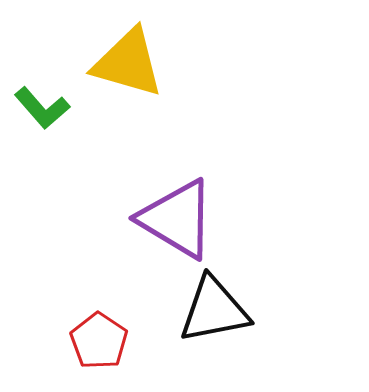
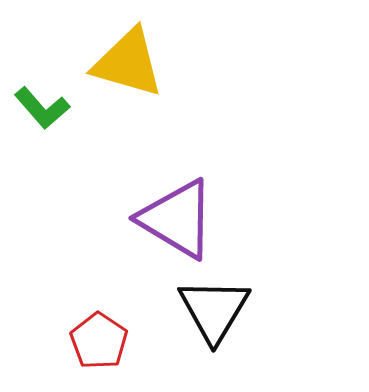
black triangle: rotated 48 degrees counterclockwise
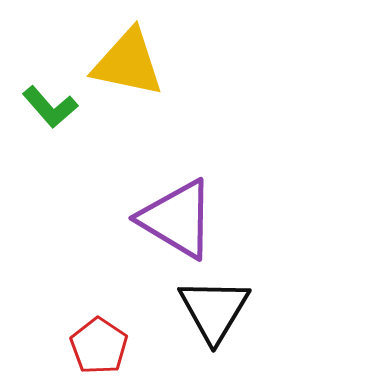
yellow triangle: rotated 4 degrees counterclockwise
green L-shape: moved 8 px right, 1 px up
red pentagon: moved 5 px down
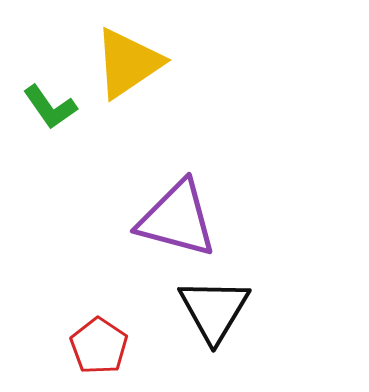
yellow triangle: rotated 46 degrees counterclockwise
green L-shape: rotated 6 degrees clockwise
purple triangle: rotated 16 degrees counterclockwise
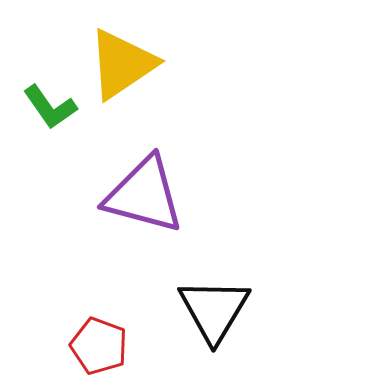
yellow triangle: moved 6 px left, 1 px down
purple triangle: moved 33 px left, 24 px up
red pentagon: rotated 14 degrees counterclockwise
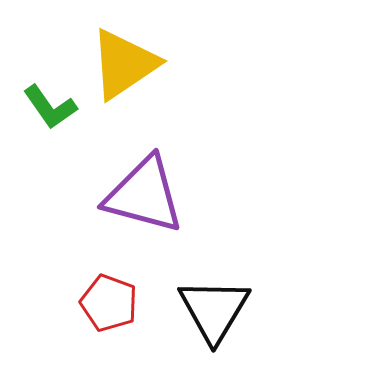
yellow triangle: moved 2 px right
red pentagon: moved 10 px right, 43 px up
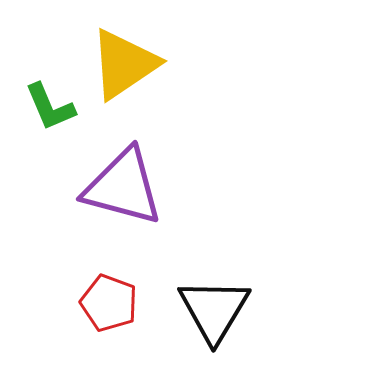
green L-shape: rotated 12 degrees clockwise
purple triangle: moved 21 px left, 8 px up
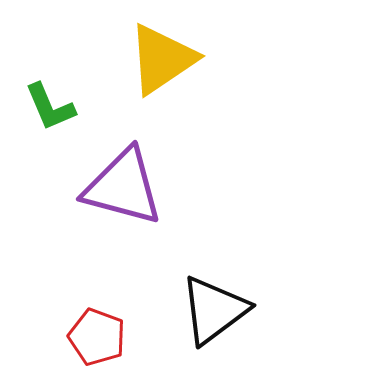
yellow triangle: moved 38 px right, 5 px up
red pentagon: moved 12 px left, 34 px down
black triangle: rotated 22 degrees clockwise
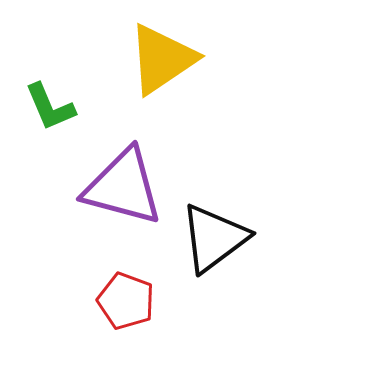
black triangle: moved 72 px up
red pentagon: moved 29 px right, 36 px up
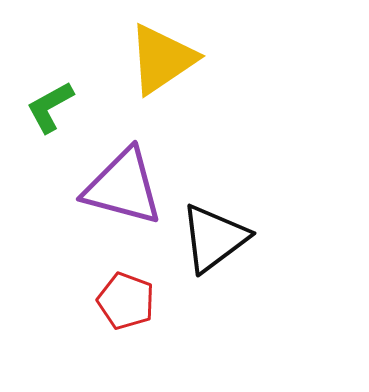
green L-shape: rotated 84 degrees clockwise
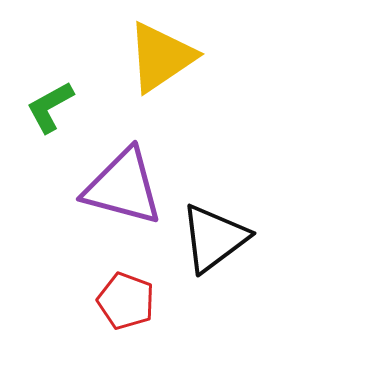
yellow triangle: moved 1 px left, 2 px up
